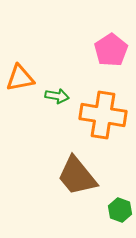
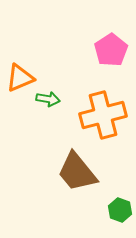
orange triangle: rotated 12 degrees counterclockwise
green arrow: moved 9 px left, 3 px down
orange cross: rotated 24 degrees counterclockwise
brown trapezoid: moved 4 px up
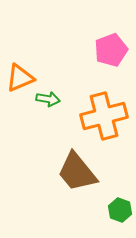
pink pentagon: rotated 12 degrees clockwise
orange cross: moved 1 px right, 1 px down
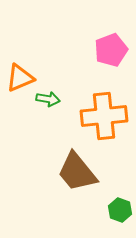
orange cross: rotated 9 degrees clockwise
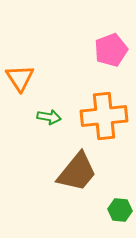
orange triangle: rotated 40 degrees counterclockwise
green arrow: moved 1 px right, 18 px down
brown trapezoid: rotated 102 degrees counterclockwise
green hexagon: rotated 15 degrees counterclockwise
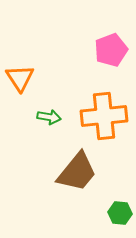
green hexagon: moved 3 px down
